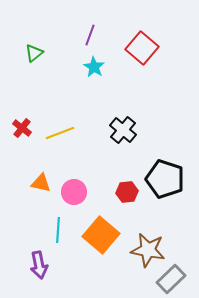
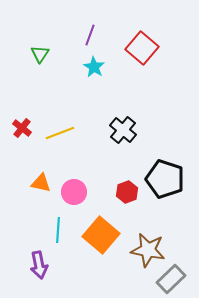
green triangle: moved 6 px right, 1 px down; rotated 18 degrees counterclockwise
red hexagon: rotated 15 degrees counterclockwise
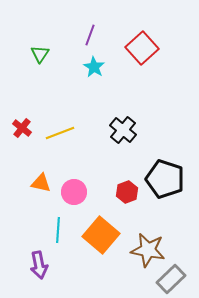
red square: rotated 8 degrees clockwise
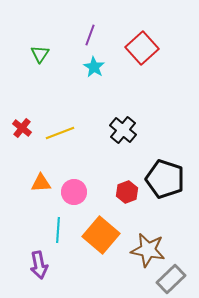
orange triangle: rotated 15 degrees counterclockwise
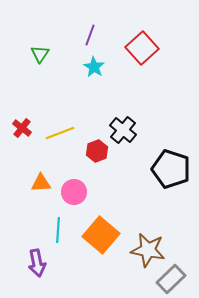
black pentagon: moved 6 px right, 10 px up
red hexagon: moved 30 px left, 41 px up
purple arrow: moved 2 px left, 2 px up
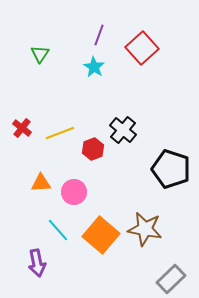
purple line: moved 9 px right
red hexagon: moved 4 px left, 2 px up
cyan line: rotated 45 degrees counterclockwise
brown star: moved 3 px left, 21 px up
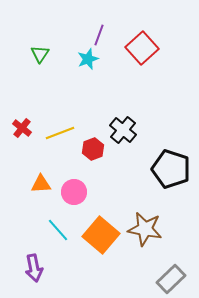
cyan star: moved 6 px left, 8 px up; rotated 20 degrees clockwise
orange triangle: moved 1 px down
purple arrow: moved 3 px left, 5 px down
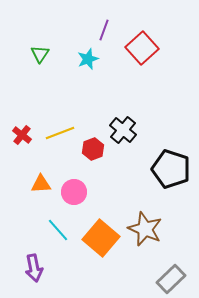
purple line: moved 5 px right, 5 px up
red cross: moved 7 px down
brown star: rotated 12 degrees clockwise
orange square: moved 3 px down
